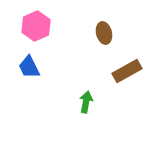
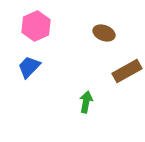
brown ellipse: rotated 55 degrees counterclockwise
blue trapezoid: rotated 70 degrees clockwise
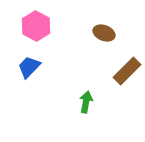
pink hexagon: rotated 8 degrees counterclockwise
brown rectangle: rotated 16 degrees counterclockwise
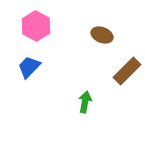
brown ellipse: moved 2 px left, 2 px down
green arrow: moved 1 px left
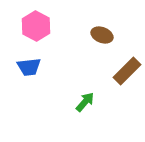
blue trapezoid: rotated 140 degrees counterclockwise
green arrow: rotated 30 degrees clockwise
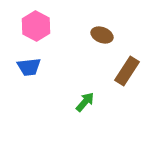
brown rectangle: rotated 12 degrees counterclockwise
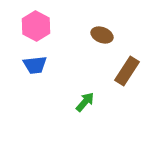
blue trapezoid: moved 6 px right, 2 px up
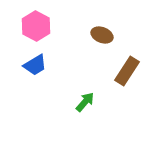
blue trapezoid: rotated 25 degrees counterclockwise
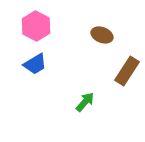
blue trapezoid: moved 1 px up
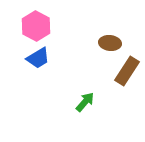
brown ellipse: moved 8 px right, 8 px down; rotated 15 degrees counterclockwise
blue trapezoid: moved 3 px right, 6 px up
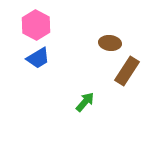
pink hexagon: moved 1 px up
